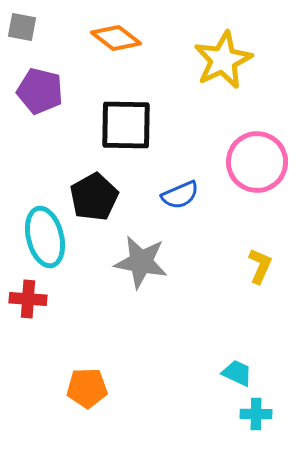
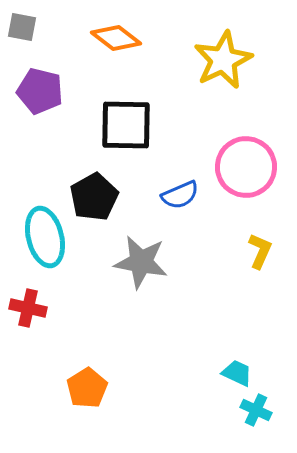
pink circle: moved 11 px left, 5 px down
yellow L-shape: moved 15 px up
red cross: moved 9 px down; rotated 9 degrees clockwise
orange pentagon: rotated 30 degrees counterclockwise
cyan cross: moved 4 px up; rotated 24 degrees clockwise
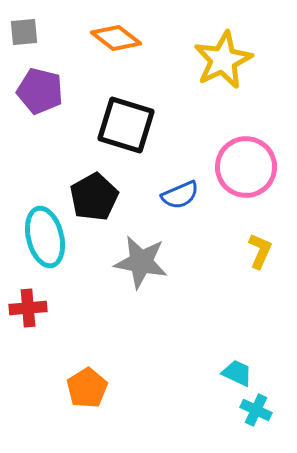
gray square: moved 2 px right, 5 px down; rotated 16 degrees counterclockwise
black square: rotated 16 degrees clockwise
red cross: rotated 18 degrees counterclockwise
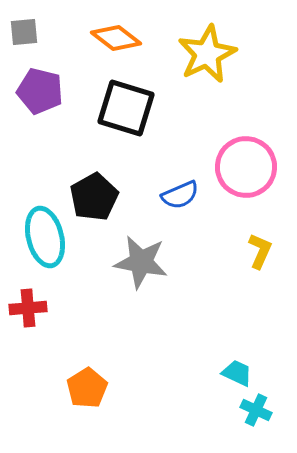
yellow star: moved 16 px left, 6 px up
black square: moved 17 px up
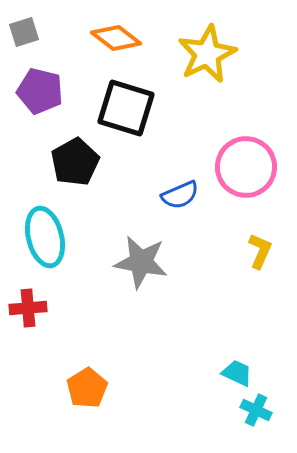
gray square: rotated 12 degrees counterclockwise
black pentagon: moved 19 px left, 35 px up
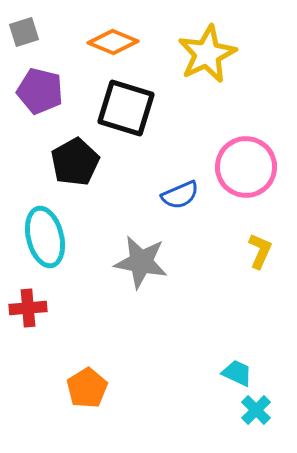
orange diamond: moved 3 px left, 4 px down; rotated 15 degrees counterclockwise
cyan cross: rotated 20 degrees clockwise
